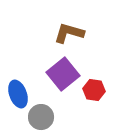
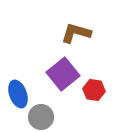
brown L-shape: moved 7 px right
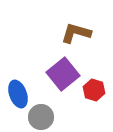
red hexagon: rotated 10 degrees clockwise
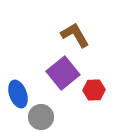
brown L-shape: moved 1 px left, 2 px down; rotated 44 degrees clockwise
purple square: moved 1 px up
red hexagon: rotated 20 degrees counterclockwise
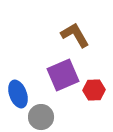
purple square: moved 2 px down; rotated 16 degrees clockwise
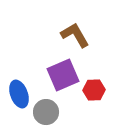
blue ellipse: moved 1 px right
gray circle: moved 5 px right, 5 px up
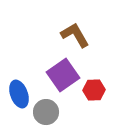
purple square: rotated 12 degrees counterclockwise
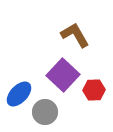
purple square: rotated 12 degrees counterclockwise
blue ellipse: rotated 64 degrees clockwise
gray circle: moved 1 px left
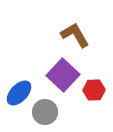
blue ellipse: moved 1 px up
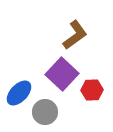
brown L-shape: rotated 84 degrees clockwise
purple square: moved 1 px left, 1 px up
red hexagon: moved 2 px left
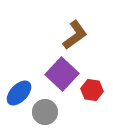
red hexagon: rotated 10 degrees clockwise
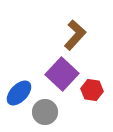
brown L-shape: rotated 12 degrees counterclockwise
